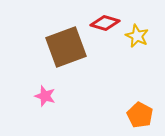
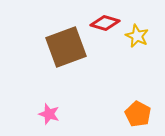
pink star: moved 4 px right, 18 px down
orange pentagon: moved 2 px left, 1 px up
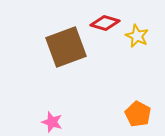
pink star: moved 3 px right, 8 px down
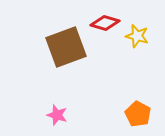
yellow star: rotated 10 degrees counterclockwise
pink star: moved 5 px right, 7 px up
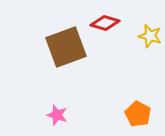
yellow star: moved 13 px right
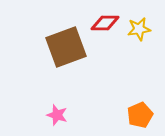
red diamond: rotated 16 degrees counterclockwise
yellow star: moved 11 px left, 7 px up; rotated 25 degrees counterclockwise
orange pentagon: moved 2 px right, 1 px down; rotated 20 degrees clockwise
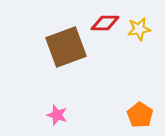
orange pentagon: rotated 15 degrees counterclockwise
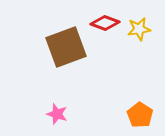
red diamond: rotated 20 degrees clockwise
pink star: moved 1 px up
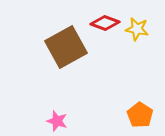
yellow star: moved 2 px left; rotated 20 degrees clockwise
brown square: rotated 9 degrees counterclockwise
pink star: moved 7 px down
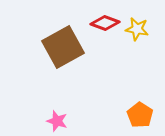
brown square: moved 3 px left
